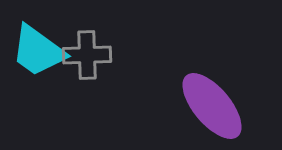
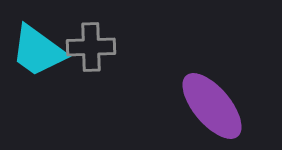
gray cross: moved 4 px right, 8 px up
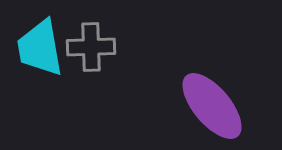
cyan trapezoid: moved 2 px right, 3 px up; rotated 44 degrees clockwise
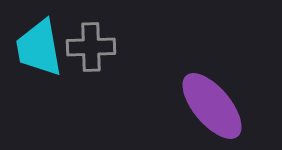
cyan trapezoid: moved 1 px left
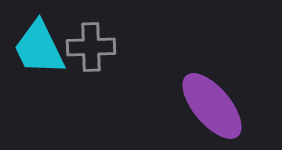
cyan trapezoid: rotated 16 degrees counterclockwise
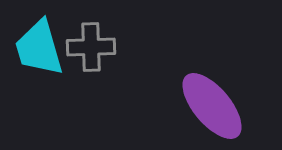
cyan trapezoid: rotated 10 degrees clockwise
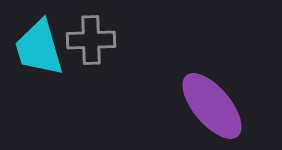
gray cross: moved 7 px up
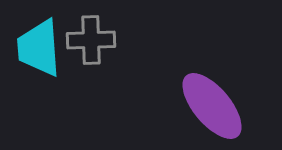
cyan trapezoid: rotated 12 degrees clockwise
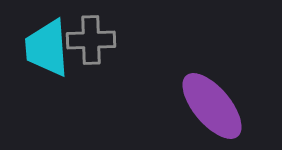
cyan trapezoid: moved 8 px right
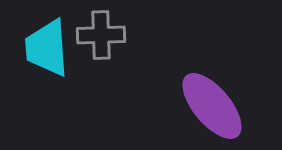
gray cross: moved 10 px right, 5 px up
